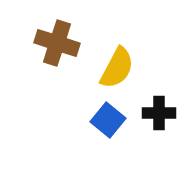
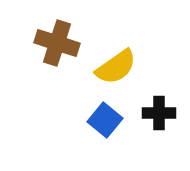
yellow semicircle: moved 1 px left, 1 px up; rotated 27 degrees clockwise
blue square: moved 3 px left
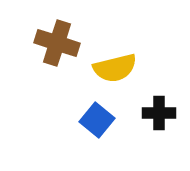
yellow semicircle: moved 1 px left, 1 px down; rotated 21 degrees clockwise
blue square: moved 8 px left
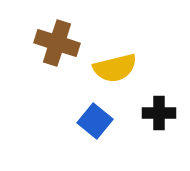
blue square: moved 2 px left, 1 px down
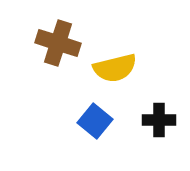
brown cross: moved 1 px right
black cross: moved 7 px down
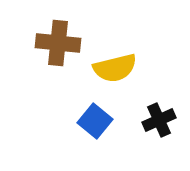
brown cross: rotated 12 degrees counterclockwise
black cross: rotated 24 degrees counterclockwise
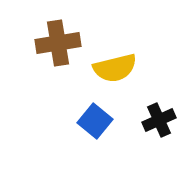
brown cross: rotated 15 degrees counterclockwise
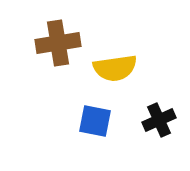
yellow semicircle: rotated 6 degrees clockwise
blue square: rotated 28 degrees counterclockwise
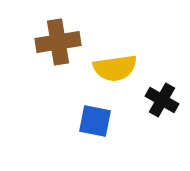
brown cross: moved 1 px up
black cross: moved 3 px right, 20 px up; rotated 36 degrees counterclockwise
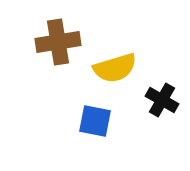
yellow semicircle: rotated 9 degrees counterclockwise
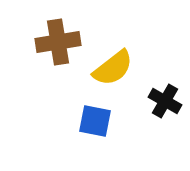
yellow semicircle: moved 2 px left; rotated 21 degrees counterclockwise
black cross: moved 3 px right, 1 px down
